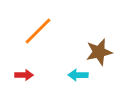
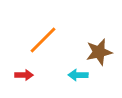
orange line: moved 5 px right, 9 px down
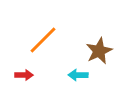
brown star: moved 1 px up; rotated 12 degrees counterclockwise
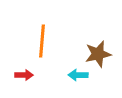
orange line: moved 1 px left, 1 px down; rotated 40 degrees counterclockwise
brown star: moved 1 px left, 3 px down; rotated 12 degrees clockwise
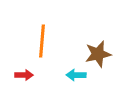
cyan arrow: moved 2 px left
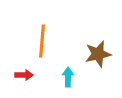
cyan arrow: moved 8 px left, 2 px down; rotated 90 degrees clockwise
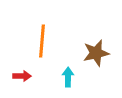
brown star: moved 2 px left, 1 px up
red arrow: moved 2 px left, 1 px down
